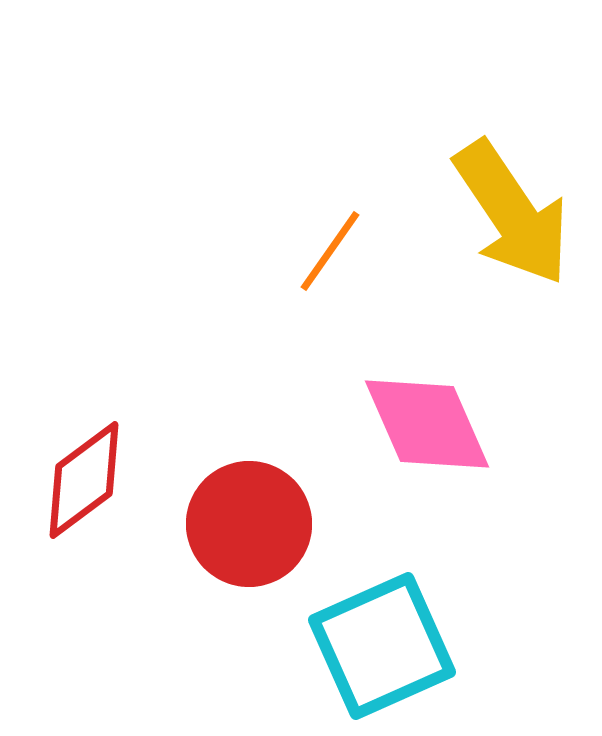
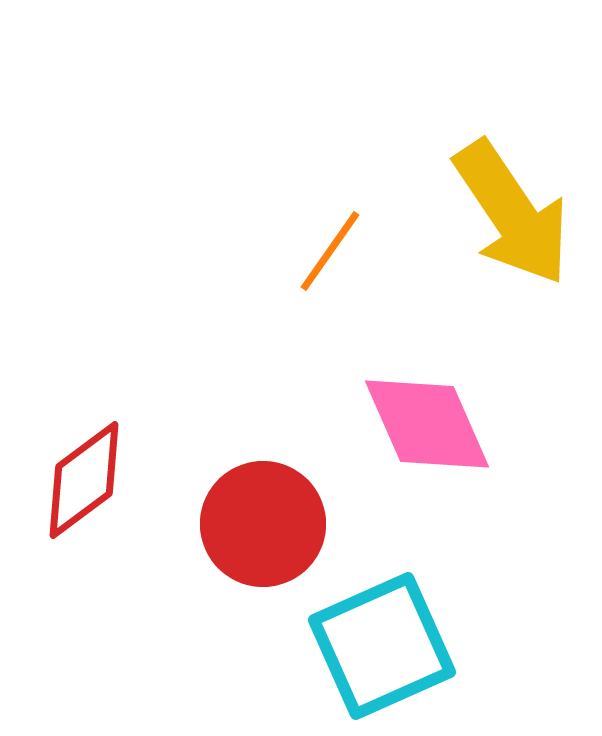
red circle: moved 14 px right
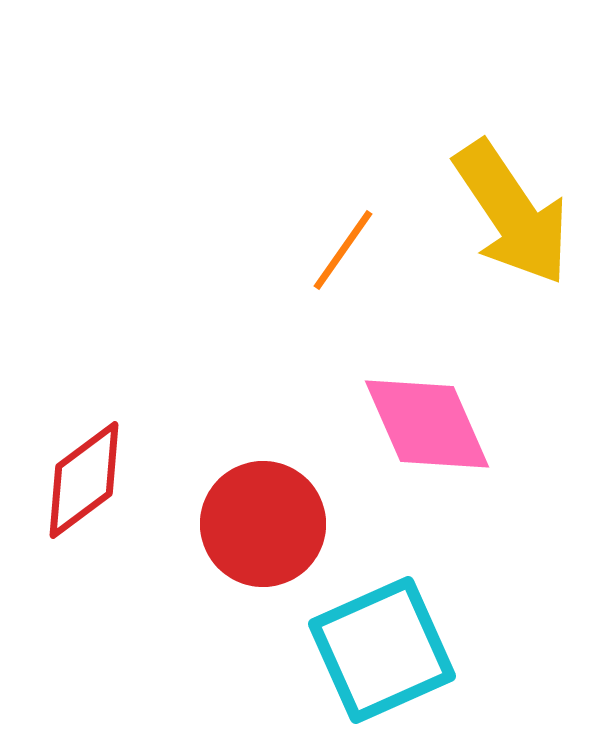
orange line: moved 13 px right, 1 px up
cyan square: moved 4 px down
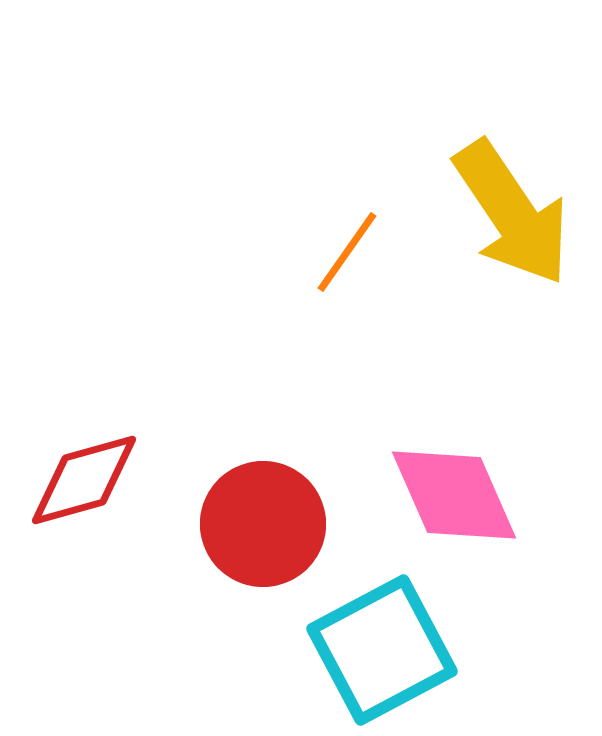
orange line: moved 4 px right, 2 px down
pink diamond: moved 27 px right, 71 px down
red diamond: rotated 21 degrees clockwise
cyan square: rotated 4 degrees counterclockwise
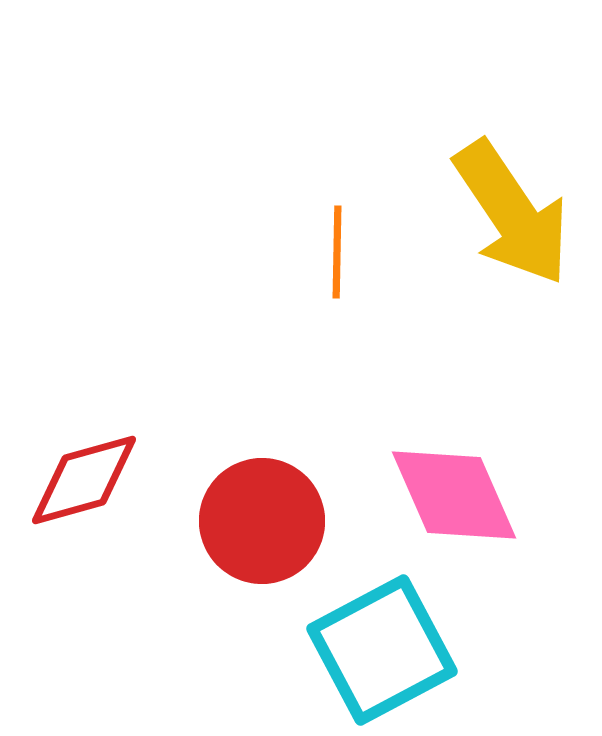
orange line: moved 10 px left; rotated 34 degrees counterclockwise
red circle: moved 1 px left, 3 px up
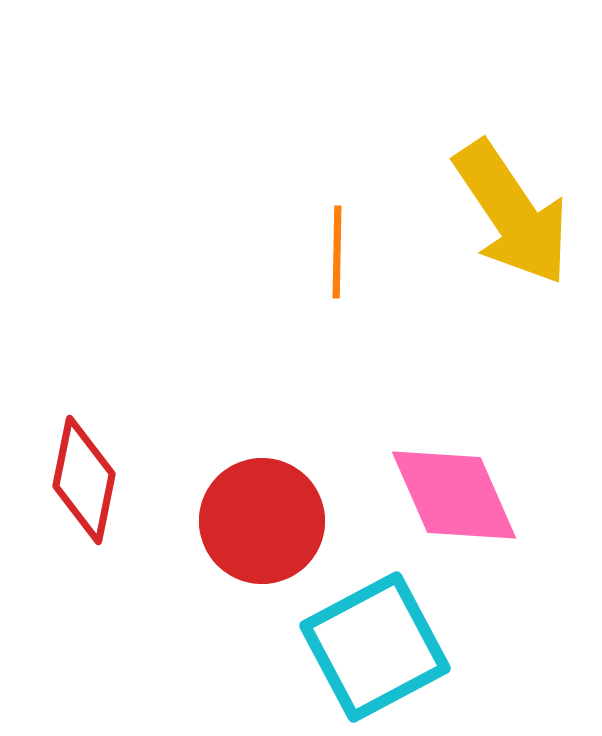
red diamond: rotated 63 degrees counterclockwise
cyan square: moved 7 px left, 3 px up
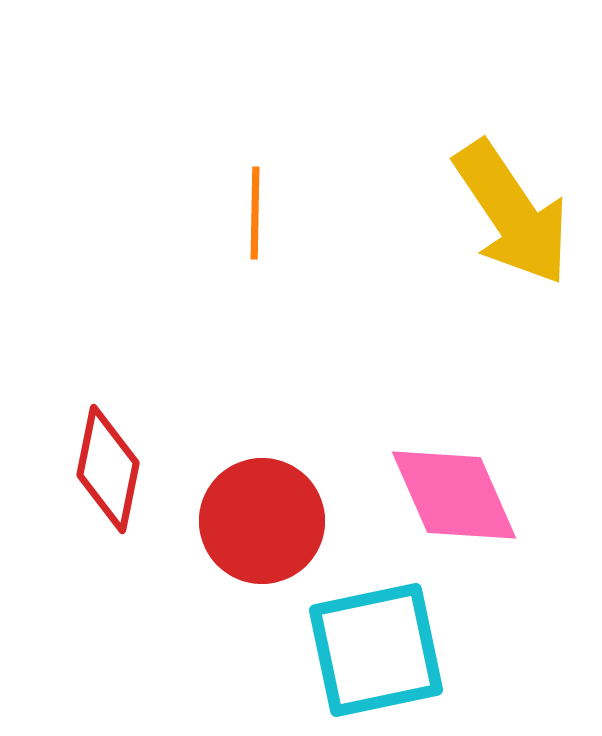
orange line: moved 82 px left, 39 px up
red diamond: moved 24 px right, 11 px up
cyan square: moved 1 px right, 3 px down; rotated 16 degrees clockwise
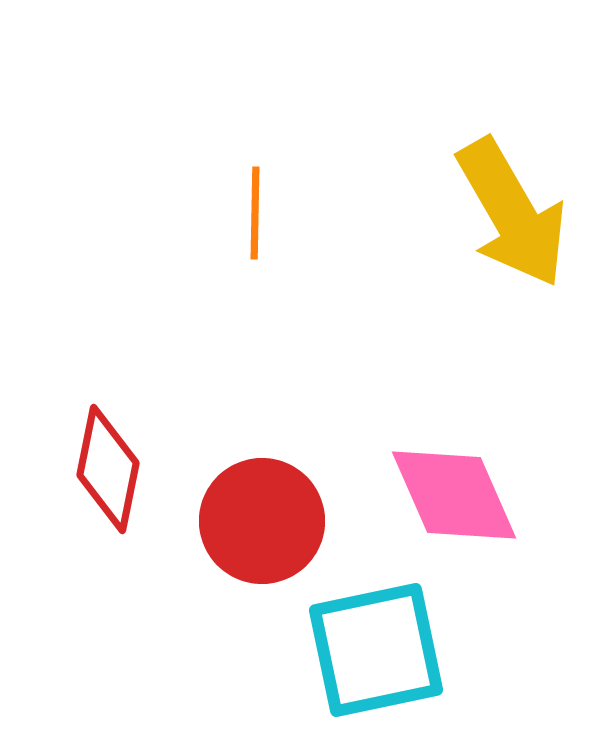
yellow arrow: rotated 4 degrees clockwise
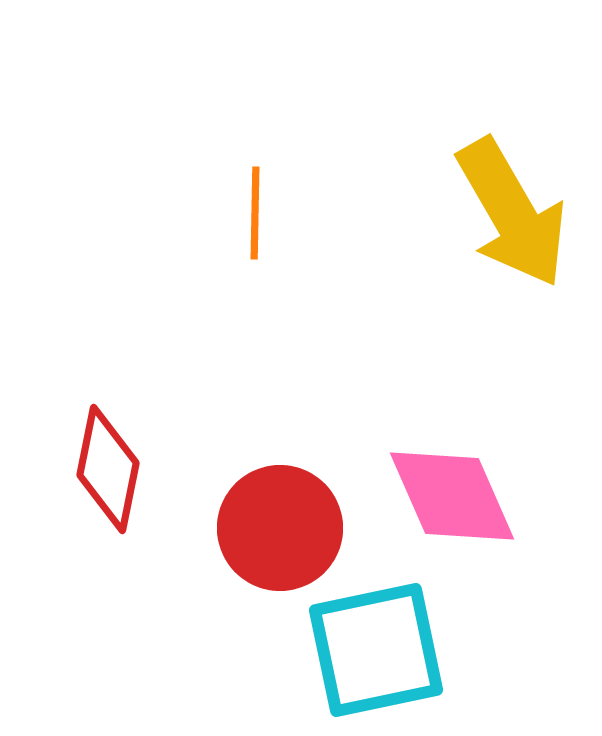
pink diamond: moved 2 px left, 1 px down
red circle: moved 18 px right, 7 px down
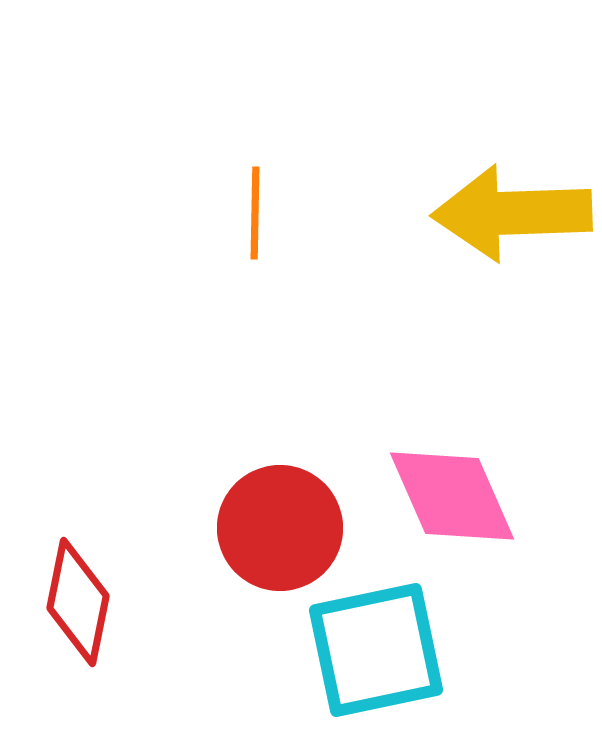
yellow arrow: rotated 118 degrees clockwise
red diamond: moved 30 px left, 133 px down
